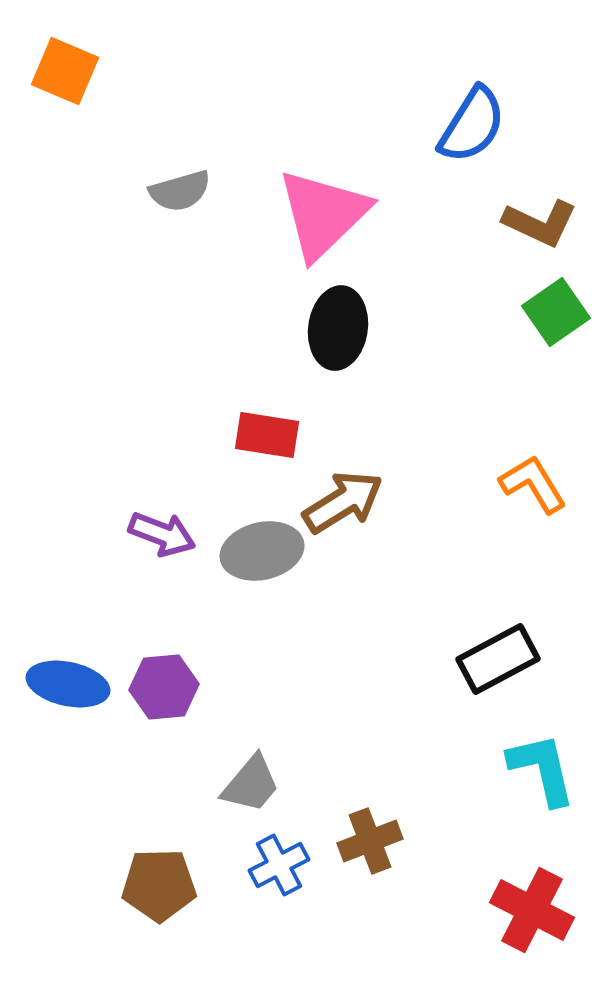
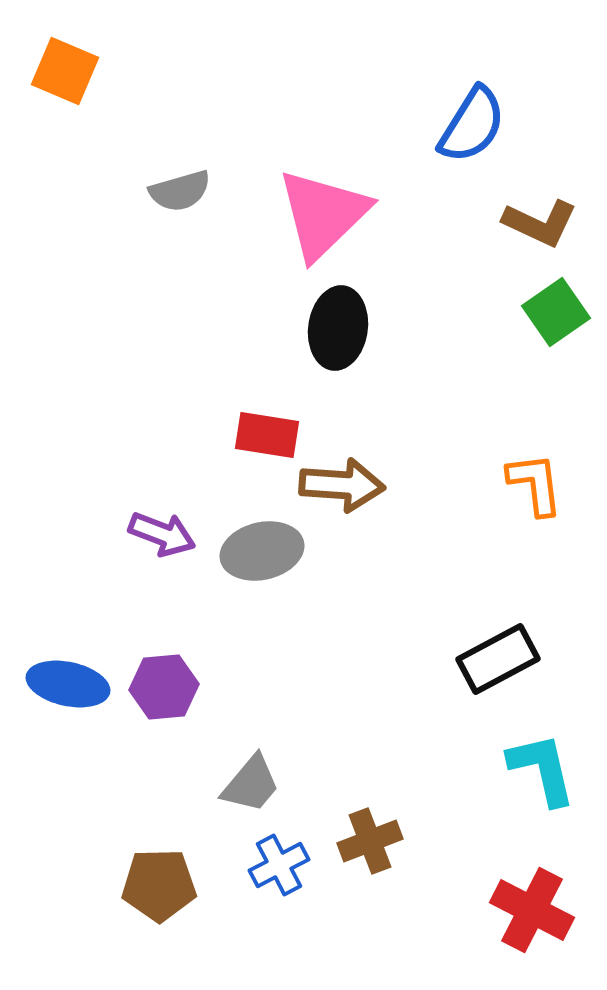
orange L-shape: moved 2 px right; rotated 24 degrees clockwise
brown arrow: moved 1 px left, 17 px up; rotated 36 degrees clockwise
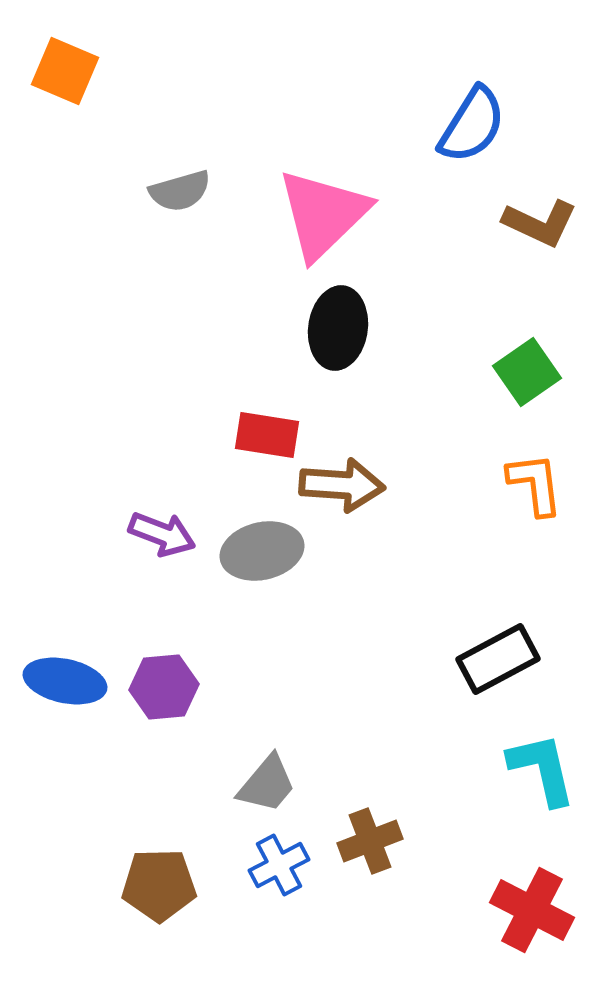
green square: moved 29 px left, 60 px down
blue ellipse: moved 3 px left, 3 px up
gray trapezoid: moved 16 px right
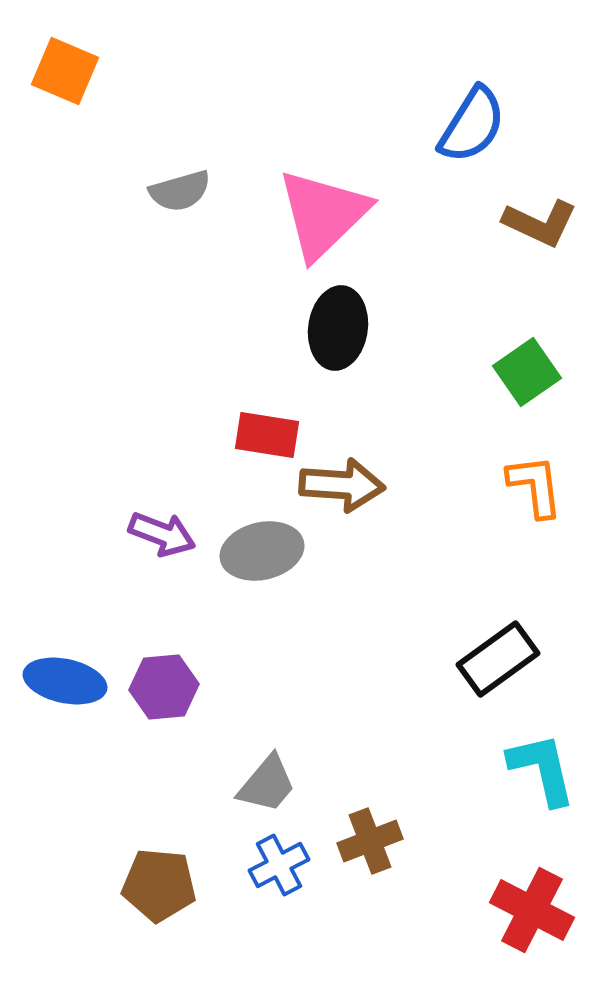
orange L-shape: moved 2 px down
black rectangle: rotated 8 degrees counterclockwise
brown pentagon: rotated 6 degrees clockwise
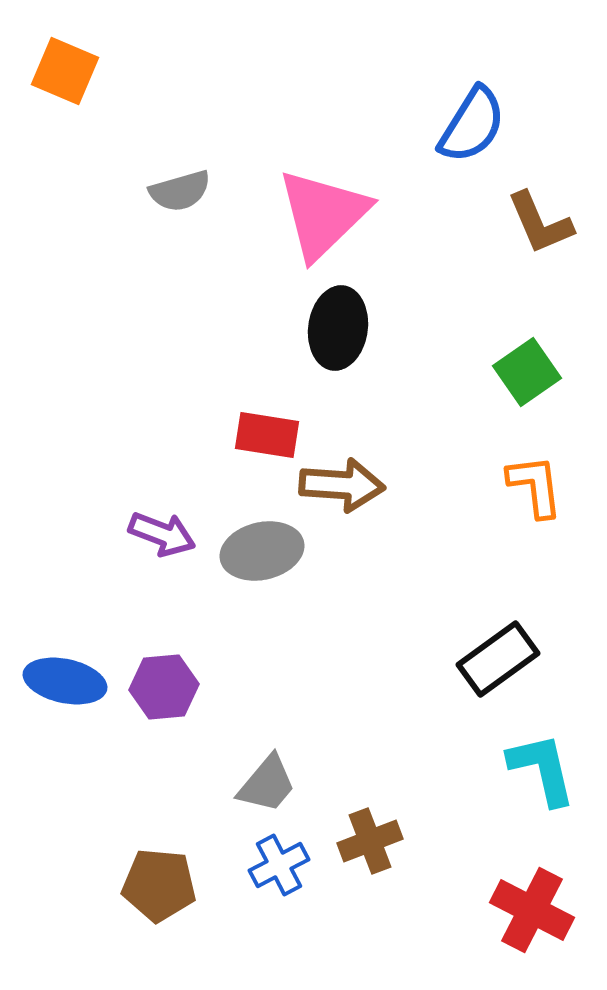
brown L-shape: rotated 42 degrees clockwise
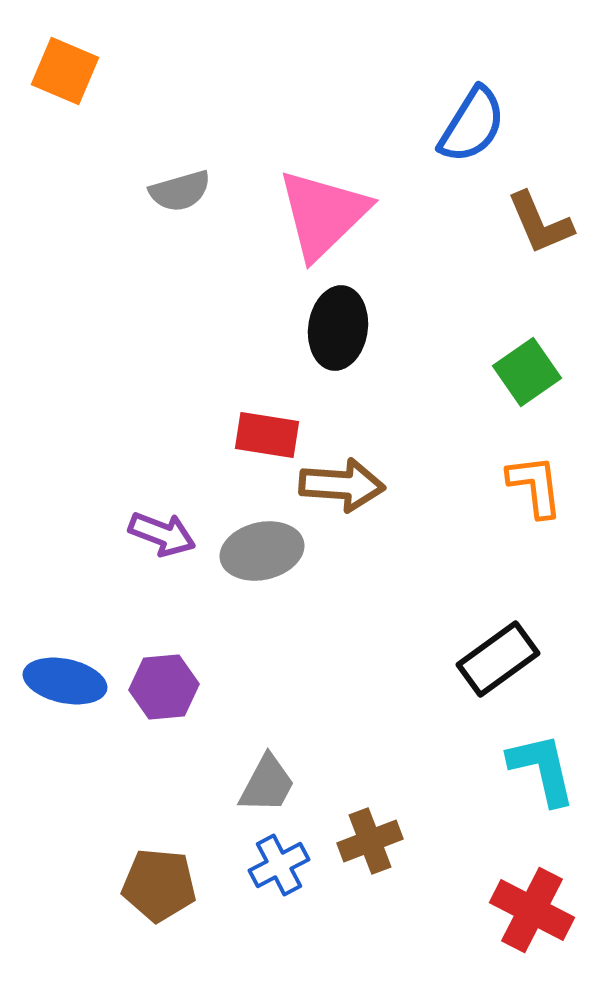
gray trapezoid: rotated 12 degrees counterclockwise
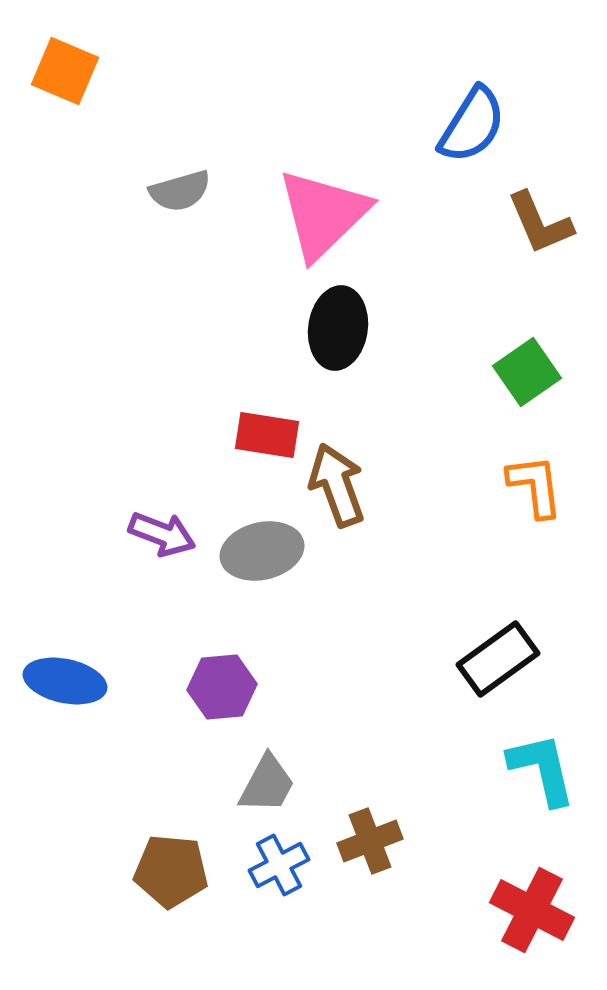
brown arrow: moved 5 px left; rotated 114 degrees counterclockwise
purple hexagon: moved 58 px right
brown pentagon: moved 12 px right, 14 px up
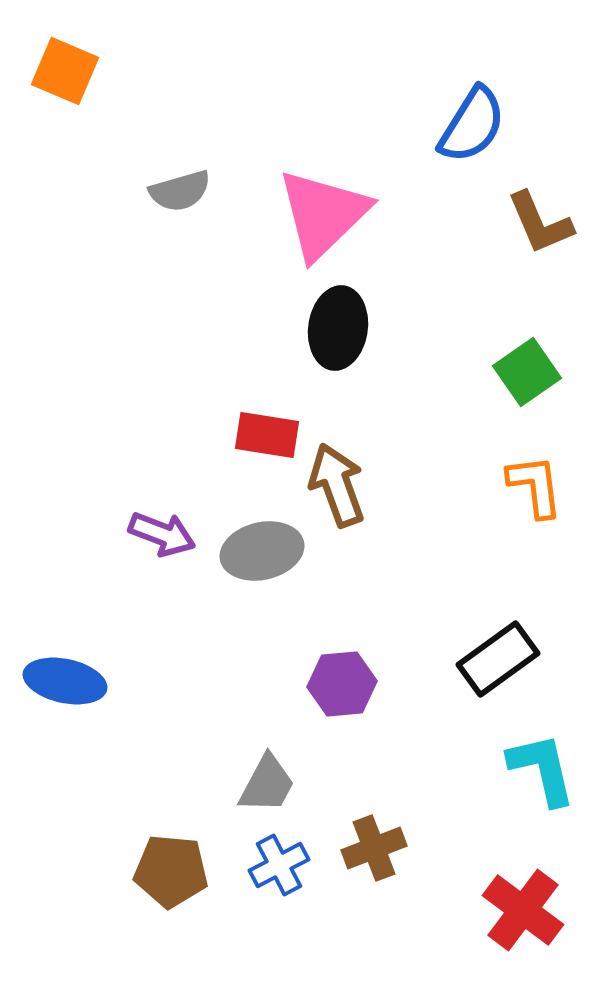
purple hexagon: moved 120 px right, 3 px up
brown cross: moved 4 px right, 7 px down
red cross: moved 9 px left; rotated 10 degrees clockwise
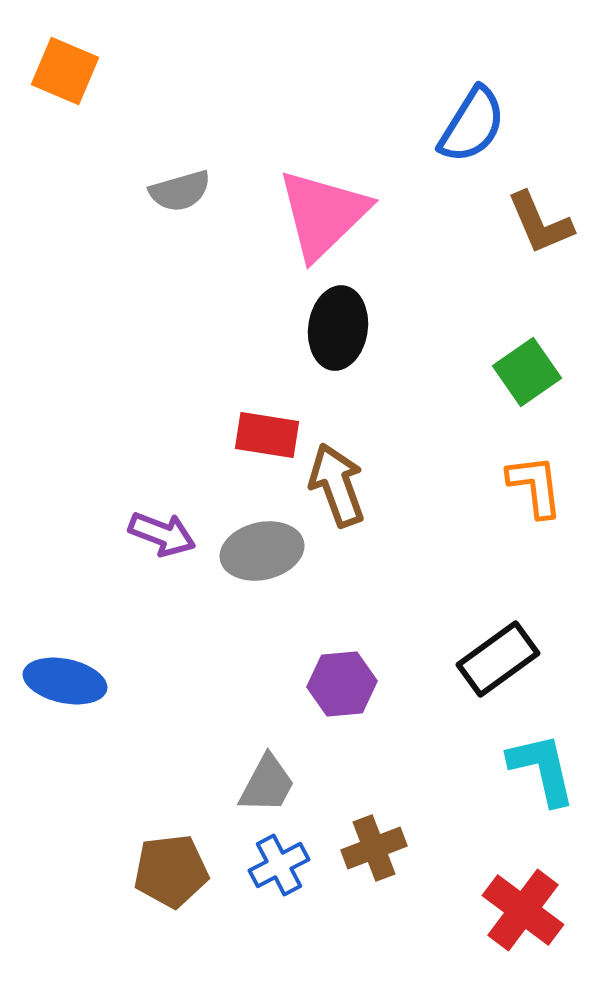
brown pentagon: rotated 12 degrees counterclockwise
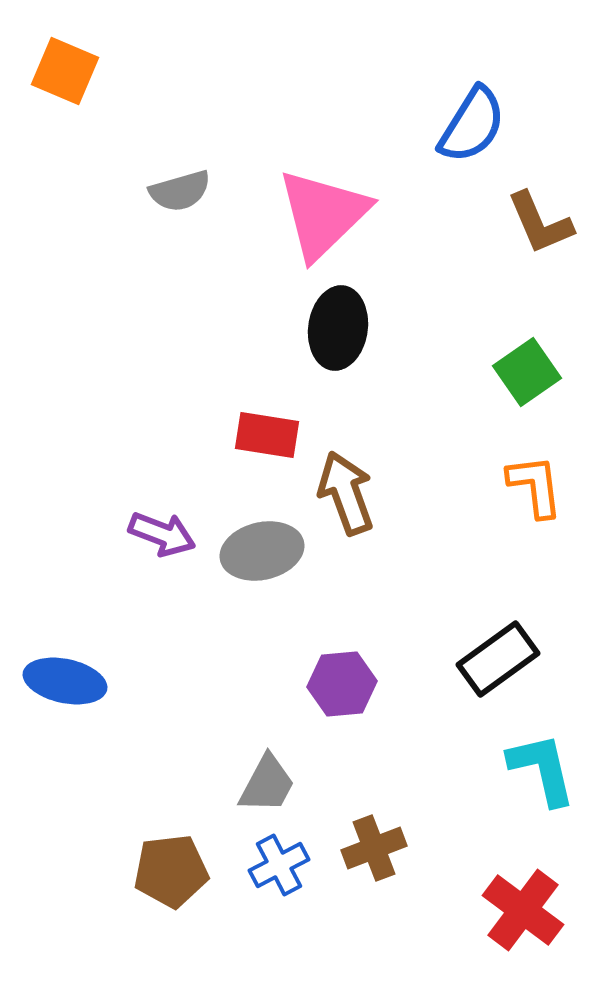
brown arrow: moved 9 px right, 8 px down
